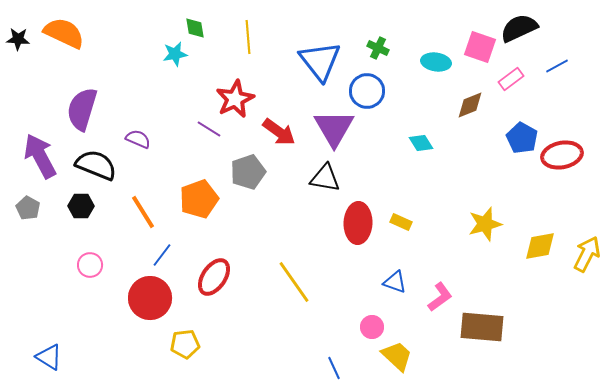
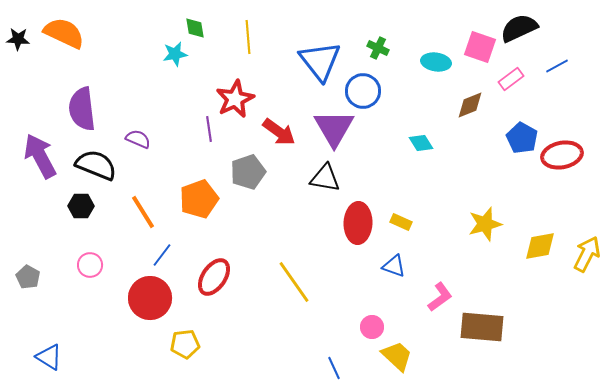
blue circle at (367, 91): moved 4 px left
purple semicircle at (82, 109): rotated 24 degrees counterclockwise
purple line at (209, 129): rotated 50 degrees clockwise
gray pentagon at (28, 208): moved 69 px down
blue triangle at (395, 282): moved 1 px left, 16 px up
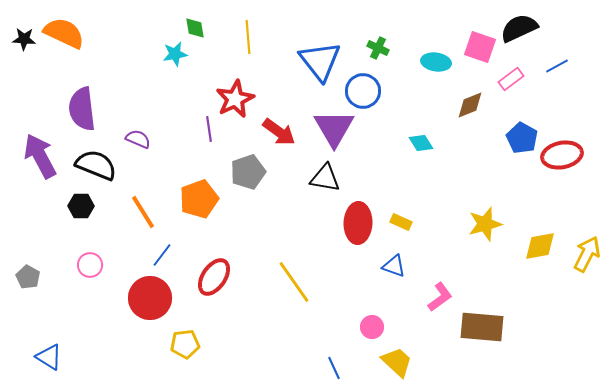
black star at (18, 39): moved 6 px right
yellow trapezoid at (397, 356): moved 6 px down
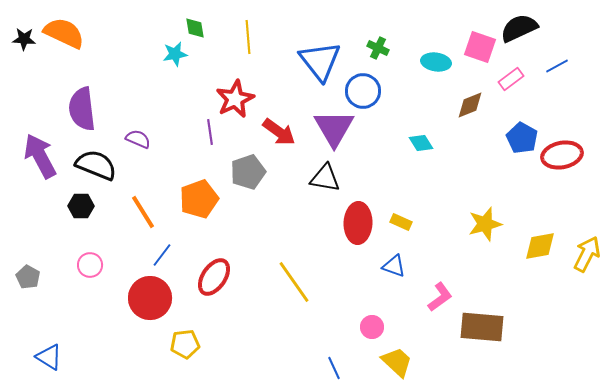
purple line at (209, 129): moved 1 px right, 3 px down
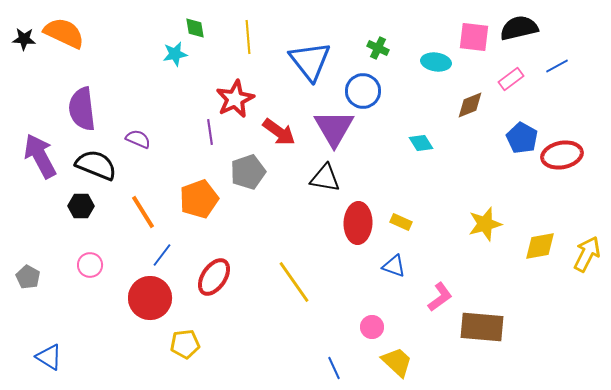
black semicircle at (519, 28): rotated 12 degrees clockwise
pink square at (480, 47): moved 6 px left, 10 px up; rotated 12 degrees counterclockwise
blue triangle at (320, 61): moved 10 px left
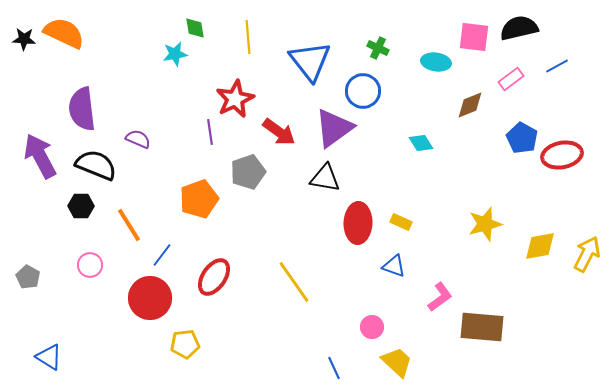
purple triangle at (334, 128): rotated 24 degrees clockwise
orange line at (143, 212): moved 14 px left, 13 px down
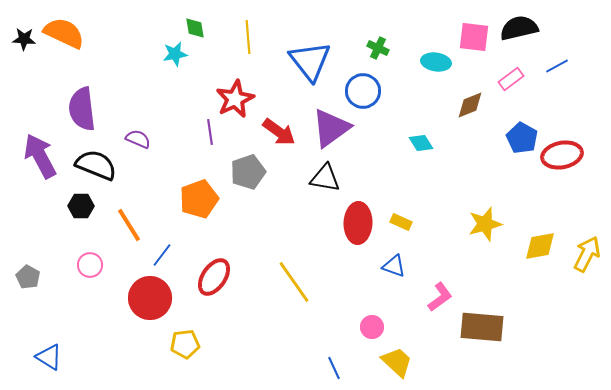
purple triangle at (334, 128): moved 3 px left
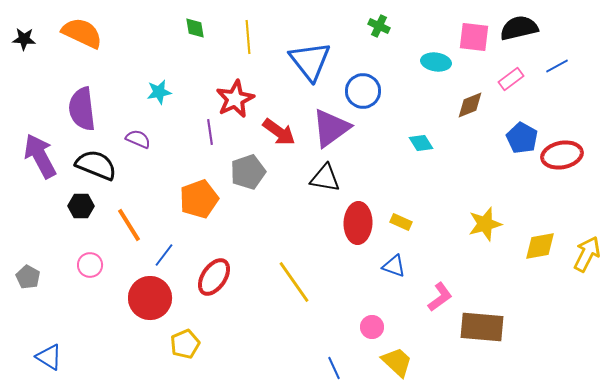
orange semicircle at (64, 33): moved 18 px right
green cross at (378, 48): moved 1 px right, 22 px up
cyan star at (175, 54): moved 16 px left, 38 px down
blue line at (162, 255): moved 2 px right
yellow pentagon at (185, 344): rotated 16 degrees counterclockwise
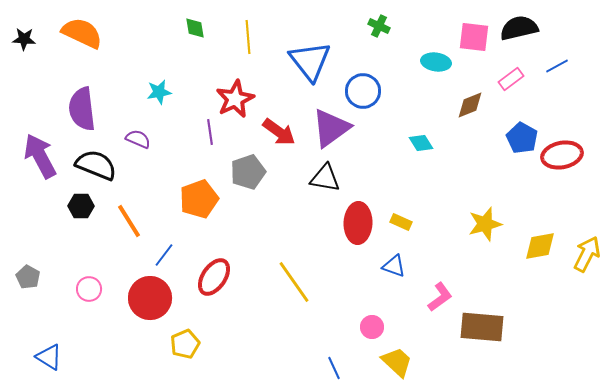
orange line at (129, 225): moved 4 px up
pink circle at (90, 265): moved 1 px left, 24 px down
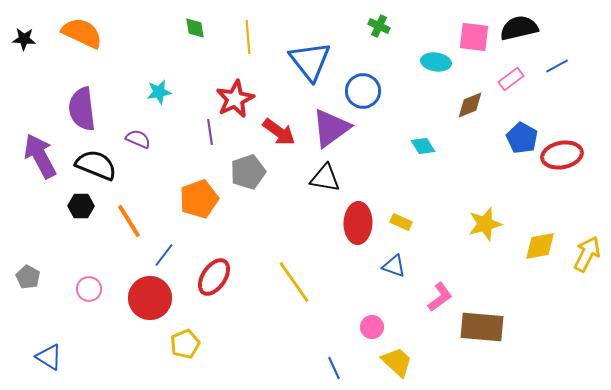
cyan diamond at (421, 143): moved 2 px right, 3 px down
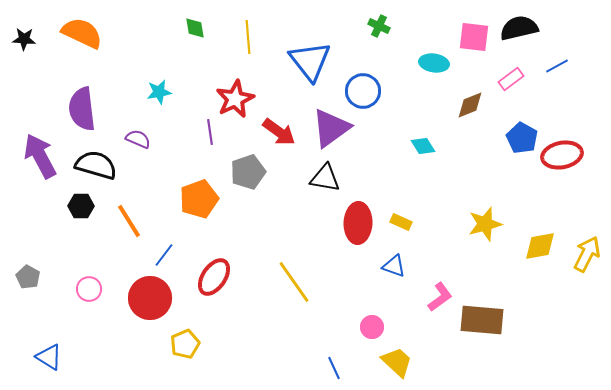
cyan ellipse at (436, 62): moved 2 px left, 1 px down
black semicircle at (96, 165): rotated 6 degrees counterclockwise
brown rectangle at (482, 327): moved 7 px up
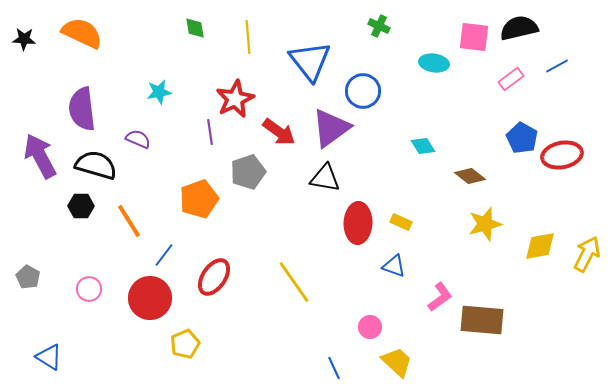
brown diamond at (470, 105): moved 71 px down; rotated 60 degrees clockwise
pink circle at (372, 327): moved 2 px left
